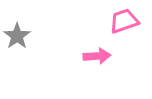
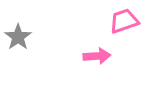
gray star: moved 1 px right, 1 px down
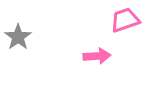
pink trapezoid: moved 1 px right, 1 px up
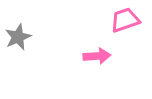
gray star: rotated 12 degrees clockwise
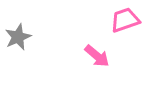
pink arrow: rotated 44 degrees clockwise
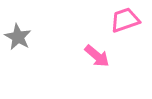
gray star: rotated 20 degrees counterclockwise
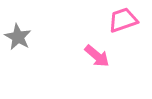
pink trapezoid: moved 2 px left
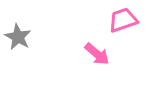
pink arrow: moved 2 px up
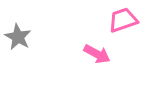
pink arrow: rotated 12 degrees counterclockwise
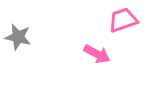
gray star: rotated 16 degrees counterclockwise
